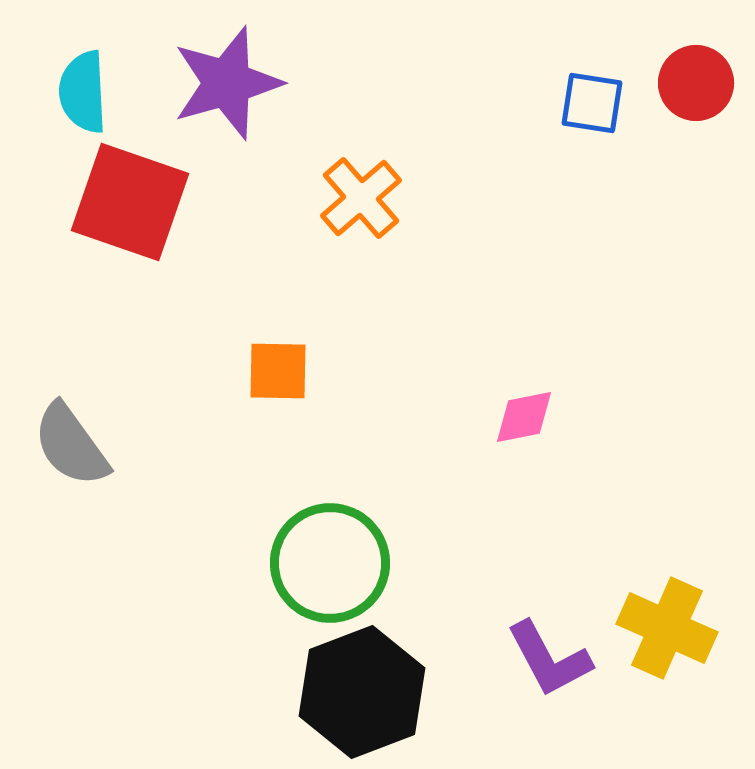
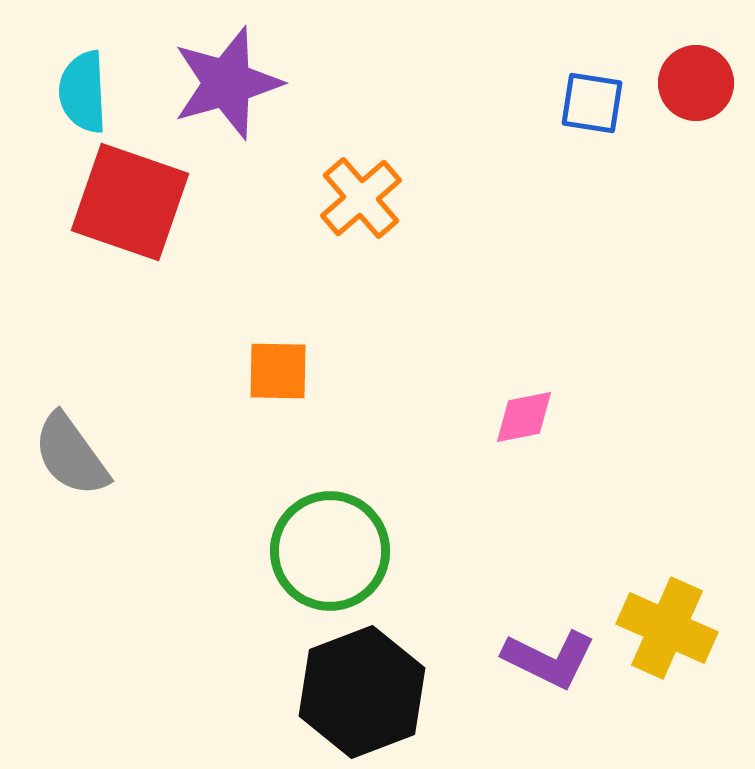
gray semicircle: moved 10 px down
green circle: moved 12 px up
purple L-shape: rotated 36 degrees counterclockwise
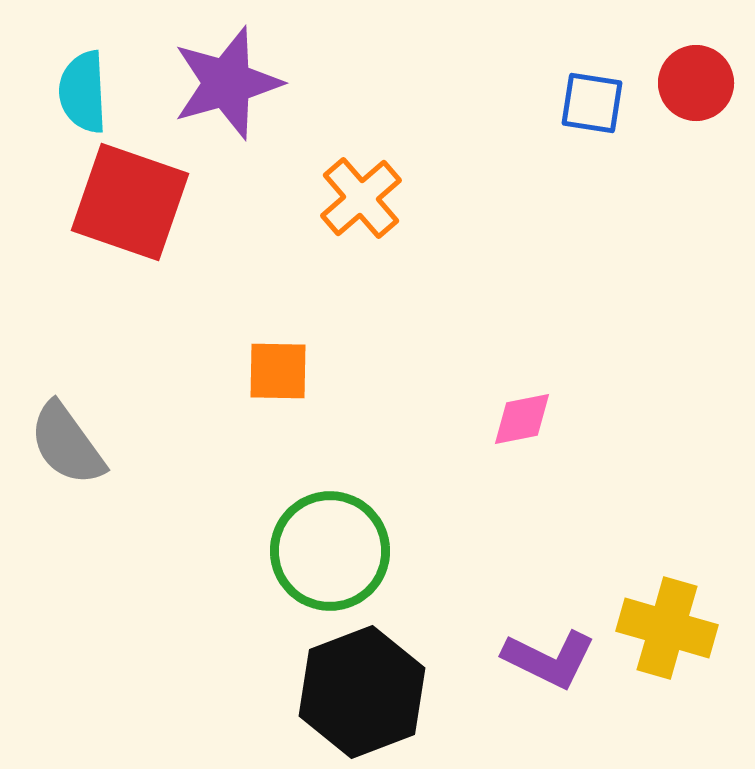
pink diamond: moved 2 px left, 2 px down
gray semicircle: moved 4 px left, 11 px up
yellow cross: rotated 8 degrees counterclockwise
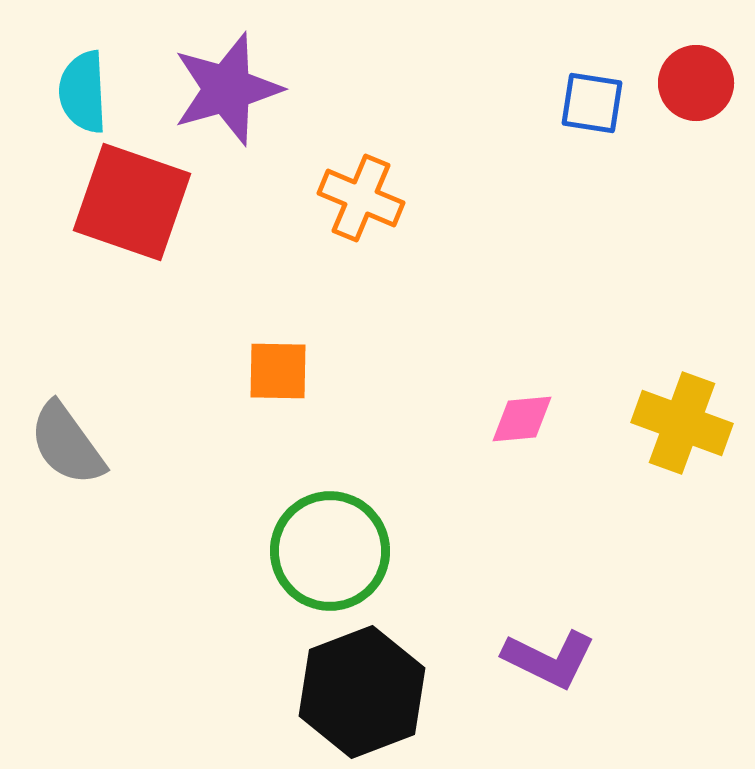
purple star: moved 6 px down
orange cross: rotated 26 degrees counterclockwise
red square: moved 2 px right
pink diamond: rotated 6 degrees clockwise
yellow cross: moved 15 px right, 205 px up; rotated 4 degrees clockwise
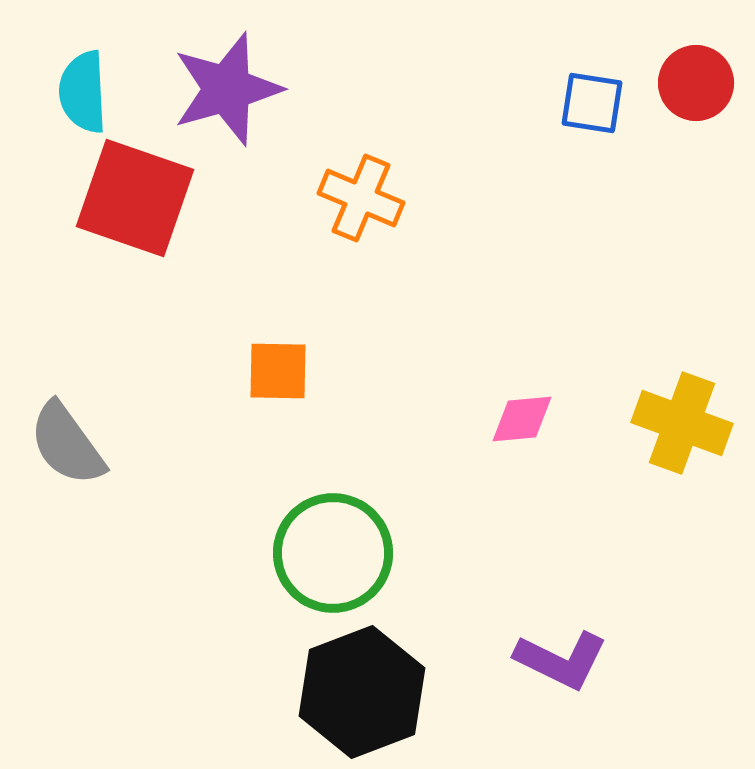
red square: moved 3 px right, 4 px up
green circle: moved 3 px right, 2 px down
purple L-shape: moved 12 px right, 1 px down
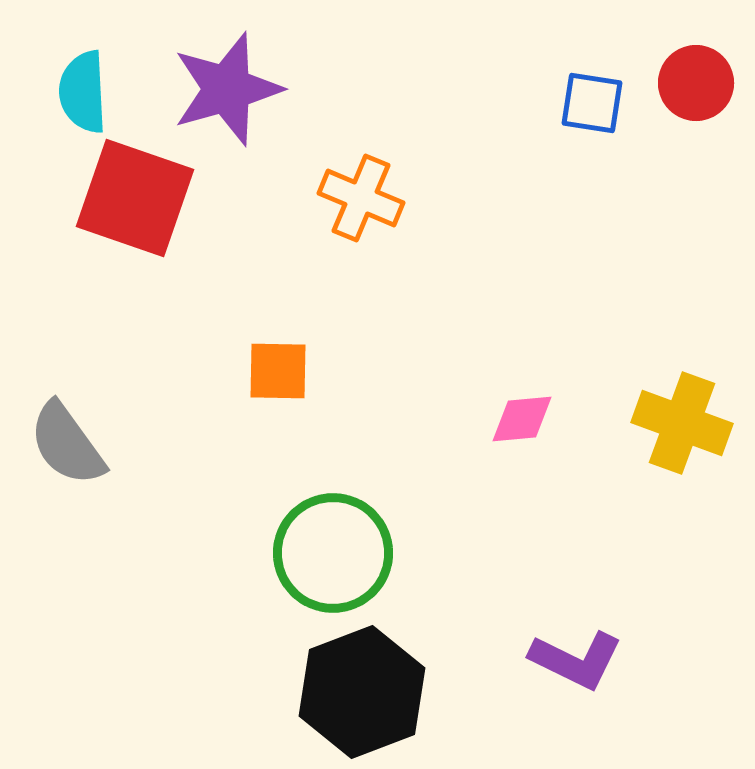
purple L-shape: moved 15 px right
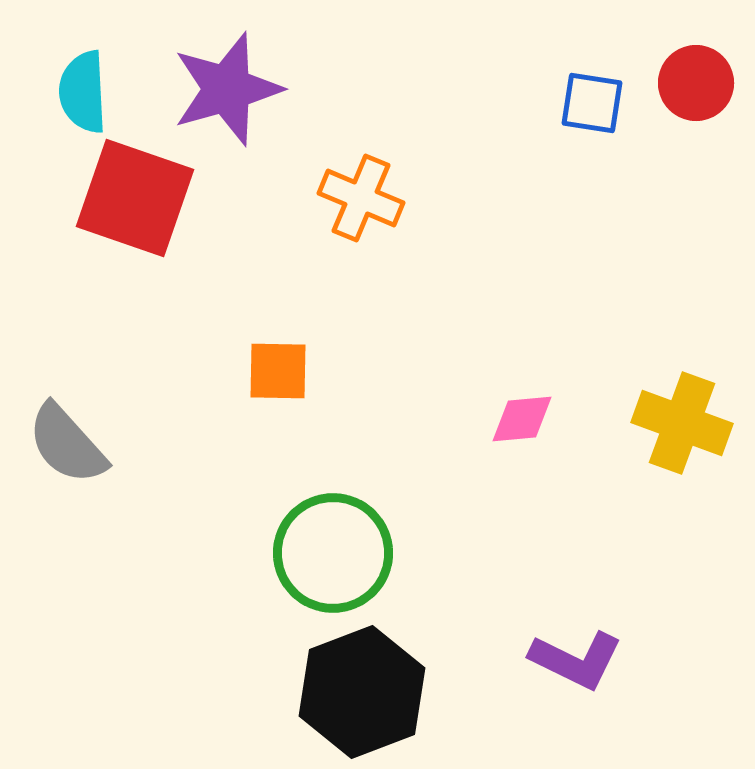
gray semicircle: rotated 6 degrees counterclockwise
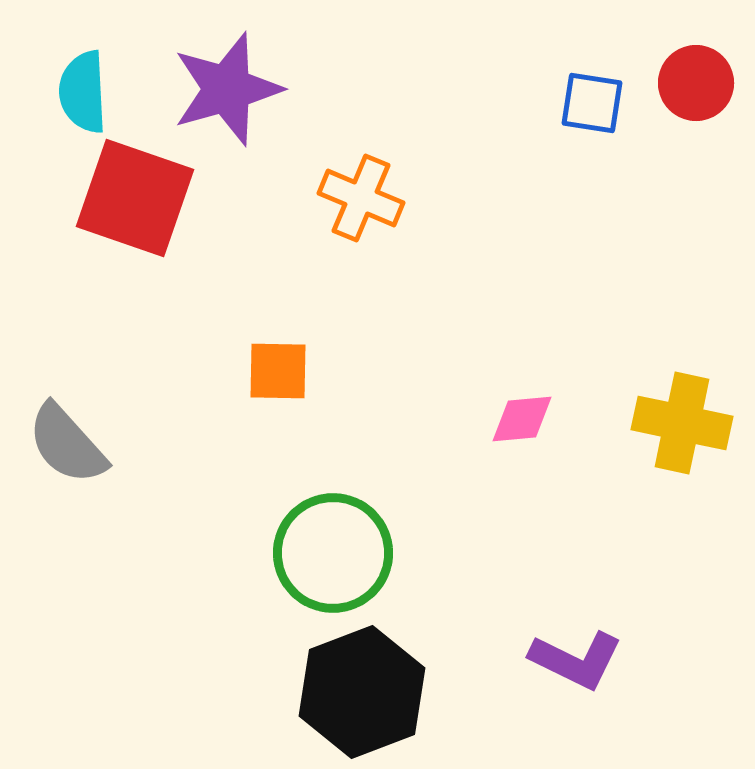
yellow cross: rotated 8 degrees counterclockwise
